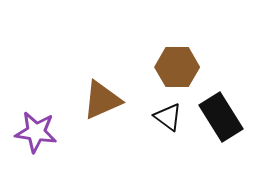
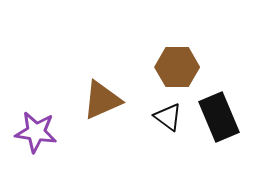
black rectangle: moved 2 px left; rotated 9 degrees clockwise
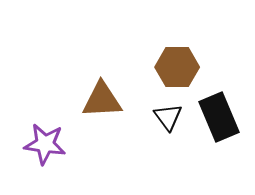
brown triangle: rotated 21 degrees clockwise
black triangle: rotated 16 degrees clockwise
purple star: moved 9 px right, 12 px down
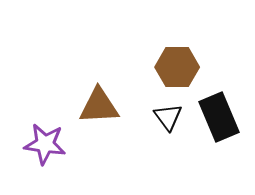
brown triangle: moved 3 px left, 6 px down
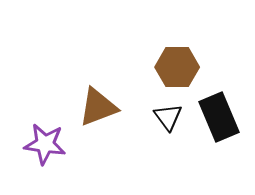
brown triangle: moved 1 px left, 1 px down; rotated 18 degrees counterclockwise
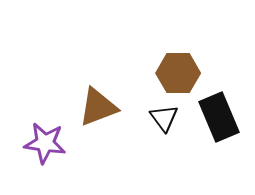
brown hexagon: moved 1 px right, 6 px down
black triangle: moved 4 px left, 1 px down
purple star: moved 1 px up
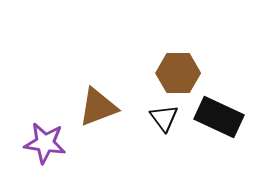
black rectangle: rotated 42 degrees counterclockwise
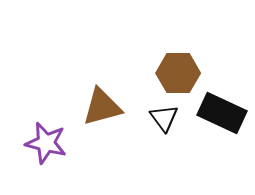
brown triangle: moved 4 px right; rotated 6 degrees clockwise
black rectangle: moved 3 px right, 4 px up
purple star: moved 1 px right; rotated 6 degrees clockwise
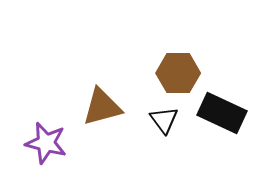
black triangle: moved 2 px down
